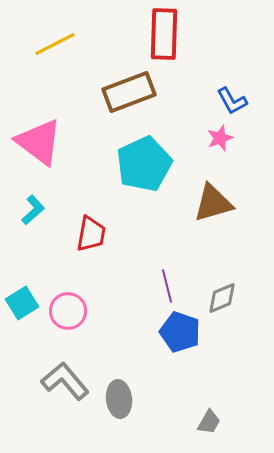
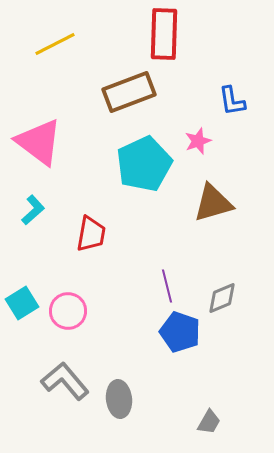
blue L-shape: rotated 20 degrees clockwise
pink star: moved 22 px left, 3 px down
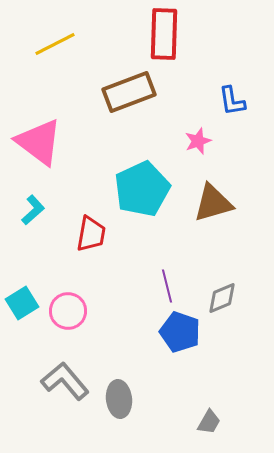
cyan pentagon: moved 2 px left, 25 px down
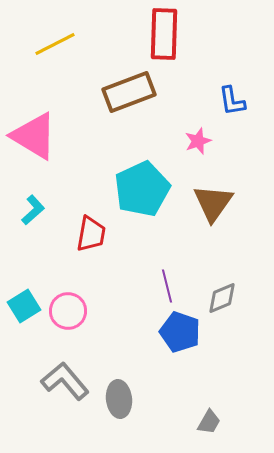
pink triangle: moved 5 px left, 6 px up; rotated 6 degrees counterclockwise
brown triangle: rotated 39 degrees counterclockwise
cyan square: moved 2 px right, 3 px down
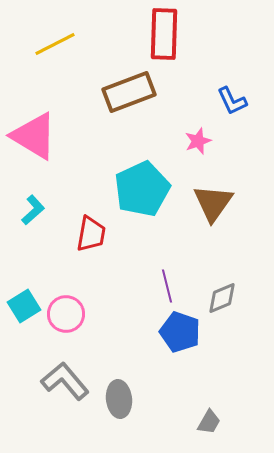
blue L-shape: rotated 16 degrees counterclockwise
pink circle: moved 2 px left, 3 px down
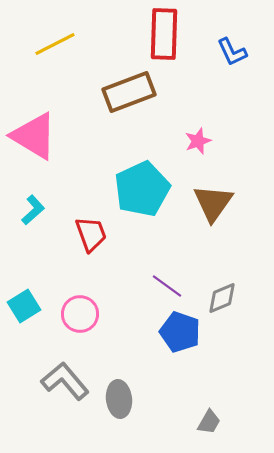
blue L-shape: moved 49 px up
red trapezoid: rotated 30 degrees counterclockwise
purple line: rotated 40 degrees counterclockwise
pink circle: moved 14 px right
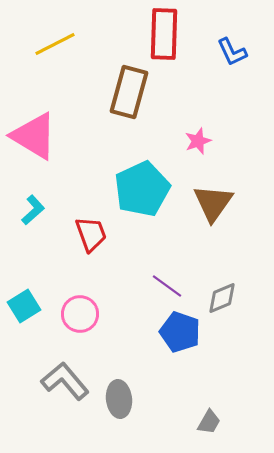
brown rectangle: rotated 54 degrees counterclockwise
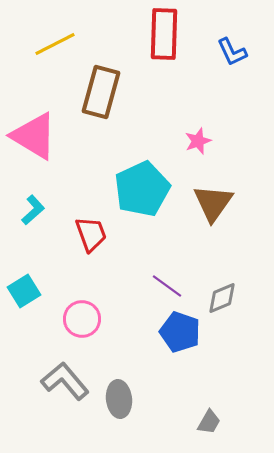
brown rectangle: moved 28 px left
cyan square: moved 15 px up
pink circle: moved 2 px right, 5 px down
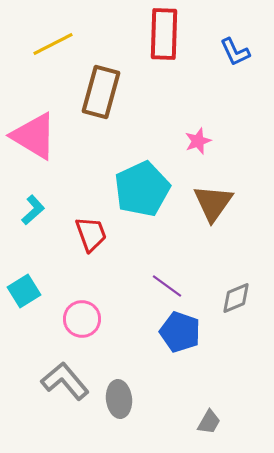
yellow line: moved 2 px left
blue L-shape: moved 3 px right
gray diamond: moved 14 px right
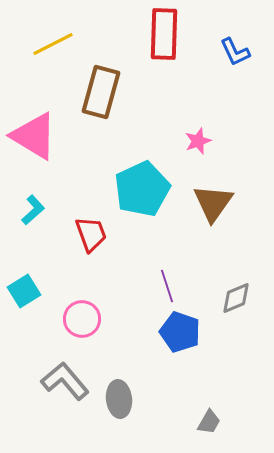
purple line: rotated 36 degrees clockwise
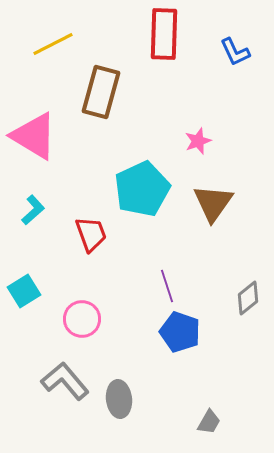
gray diamond: moved 12 px right; rotated 16 degrees counterclockwise
